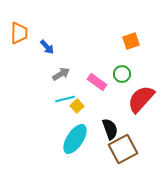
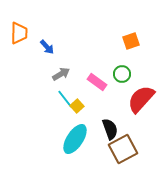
cyan line: rotated 66 degrees clockwise
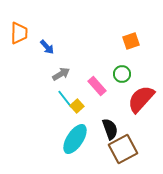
pink rectangle: moved 4 px down; rotated 12 degrees clockwise
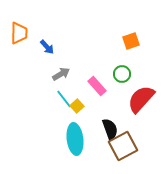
cyan line: moved 1 px left
cyan ellipse: rotated 40 degrees counterclockwise
brown square: moved 3 px up
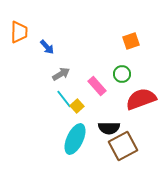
orange trapezoid: moved 1 px up
red semicircle: rotated 28 degrees clockwise
black semicircle: moved 1 px left, 1 px up; rotated 110 degrees clockwise
cyan ellipse: rotated 32 degrees clockwise
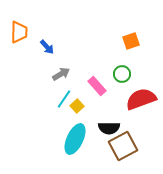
cyan line: rotated 72 degrees clockwise
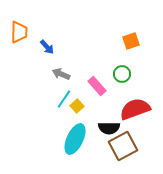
gray arrow: rotated 126 degrees counterclockwise
red semicircle: moved 6 px left, 10 px down
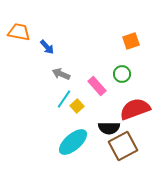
orange trapezoid: rotated 80 degrees counterclockwise
cyan ellipse: moved 2 px left, 3 px down; rotated 24 degrees clockwise
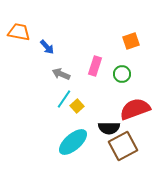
pink rectangle: moved 2 px left, 20 px up; rotated 60 degrees clockwise
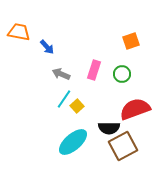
pink rectangle: moved 1 px left, 4 px down
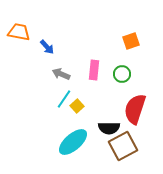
pink rectangle: rotated 12 degrees counterclockwise
red semicircle: rotated 52 degrees counterclockwise
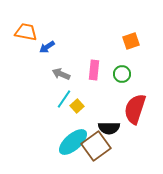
orange trapezoid: moved 7 px right
blue arrow: rotated 98 degrees clockwise
brown square: moved 27 px left; rotated 8 degrees counterclockwise
